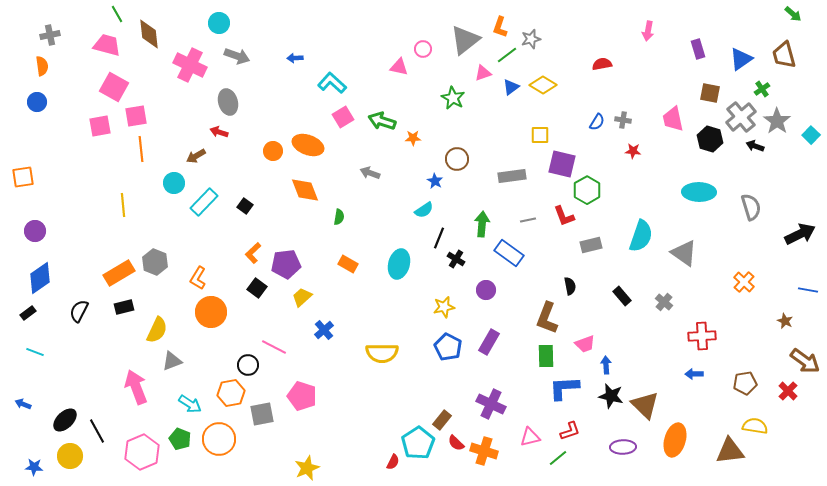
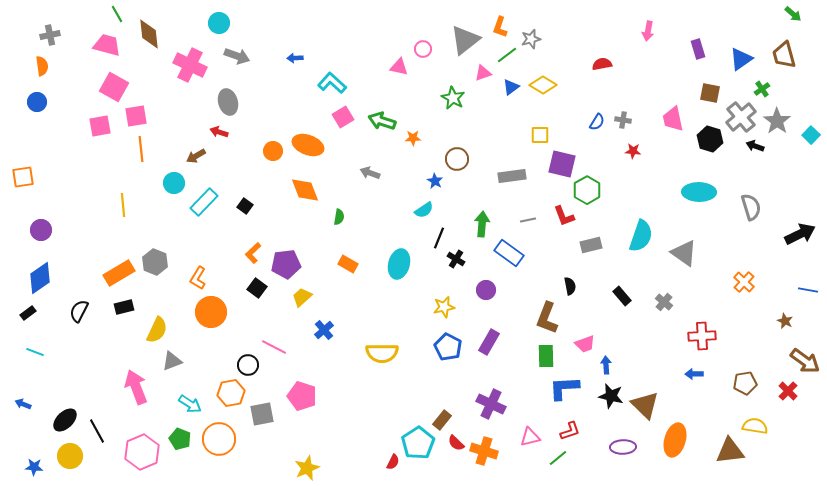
purple circle at (35, 231): moved 6 px right, 1 px up
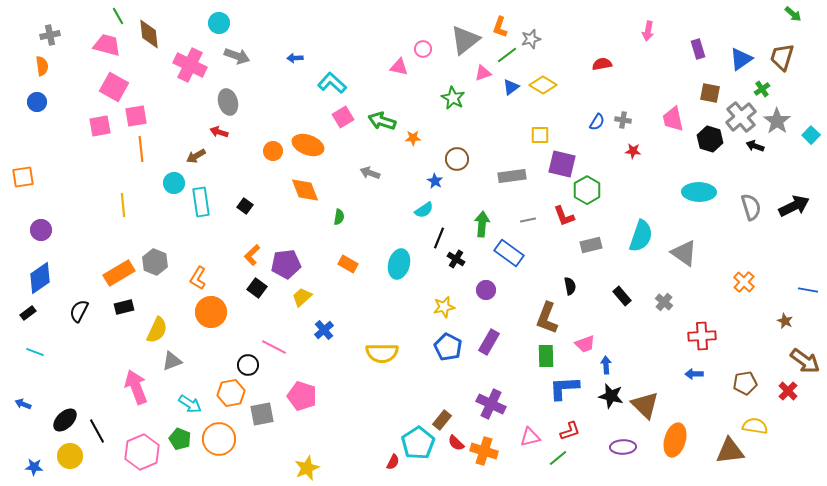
green line at (117, 14): moved 1 px right, 2 px down
brown trapezoid at (784, 55): moved 2 px left, 2 px down; rotated 32 degrees clockwise
cyan rectangle at (204, 202): moved 3 px left; rotated 52 degrees counterclockwise
black arrow at (800, 234): moved 6 px left, 28 px up
orange L-shape at (253, 253): moved 1 px left, 2 px down
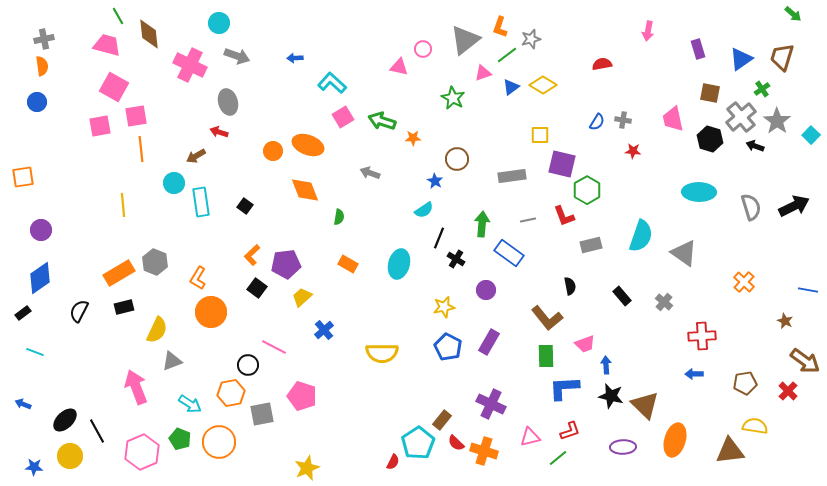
gray cross at (50, 35): moved 6 px left, 4 px down
black rectangle at (28, 313): moved 5 px left
brown L-shape at (547, 318): rotated 60 degrees counterclockwise
orange circle at (219, 439): moved 3 px down
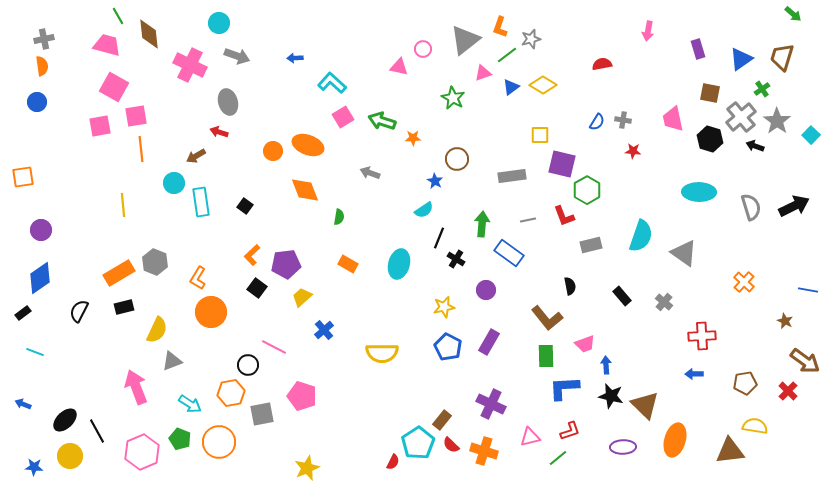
red semicircle at (456, 443): moved 5 px left, 2 px down
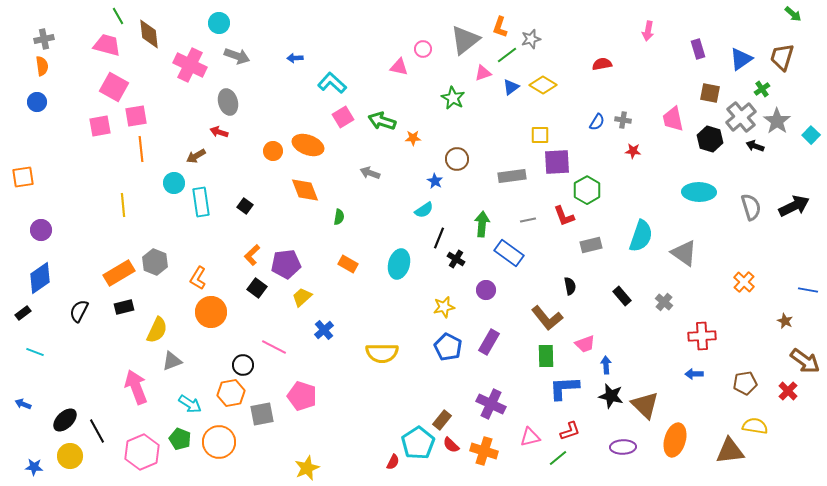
purple square at (562, 164): moved 5 px left, 2 px up; rotated 16 degrees counterclockwise
black circle at (248, 365): moved 5 px left
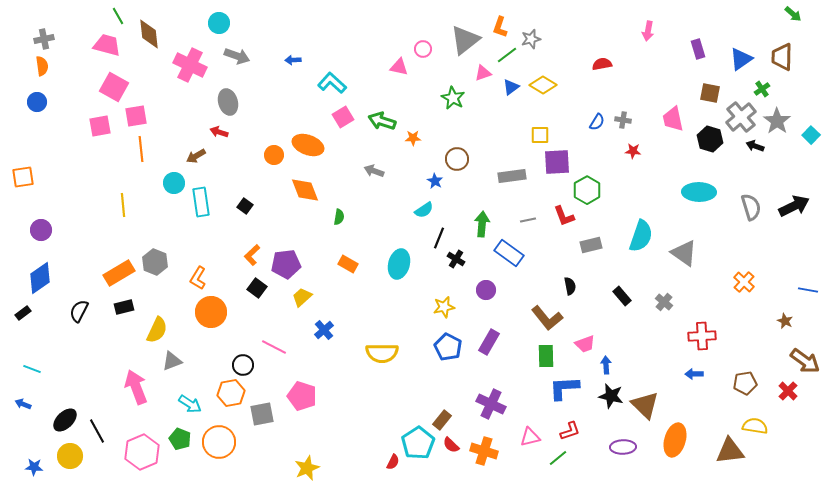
brown trapezoid at (782, 57): rotated 16 degrees counterclockwise
blue arrow at (295, 58): moved 2 px left, 2 px down
orange circle at (273, 151): moved 1 px right, 4 px down
gray arrow at (370, 173): moved 4 px right, 2 px up
cyan line at (35, 352): moved 3 px left, 17 px down
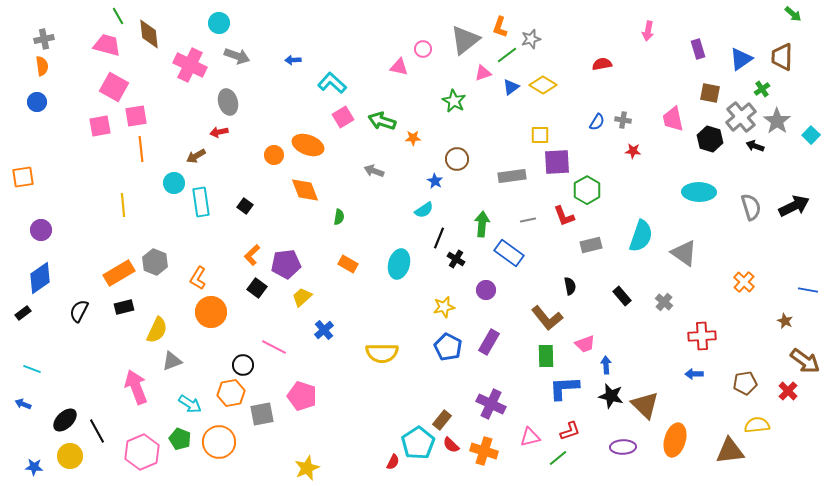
green star at (453, 98): moved 1 px right, 3 px down
red arrow at (219, 132): rotated 30 degrees counterclockwise
yellow semicircle at (755, 426): moved 2 px right, 1 px up; rotated 15 degrees counterclockwise
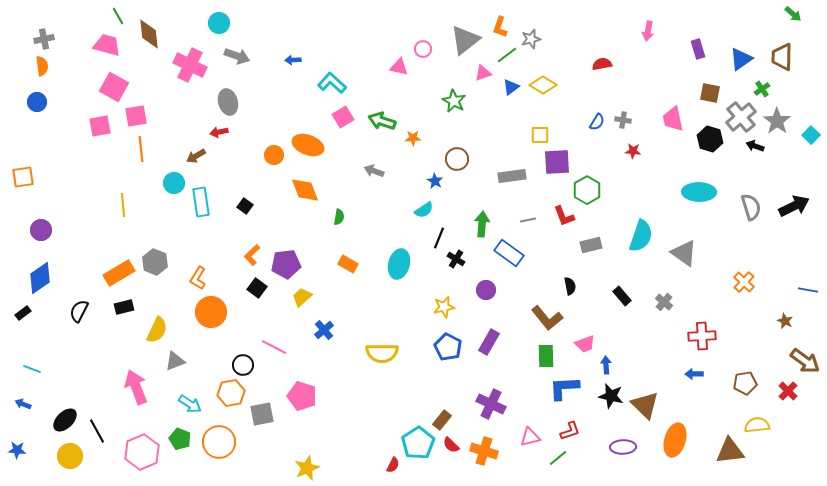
gray triangle at (172, 361): moved 3 px right
red semicircle at (393, 462): moved 3 px down
blue star at (34, 467): moved 17 px left, 17 px up
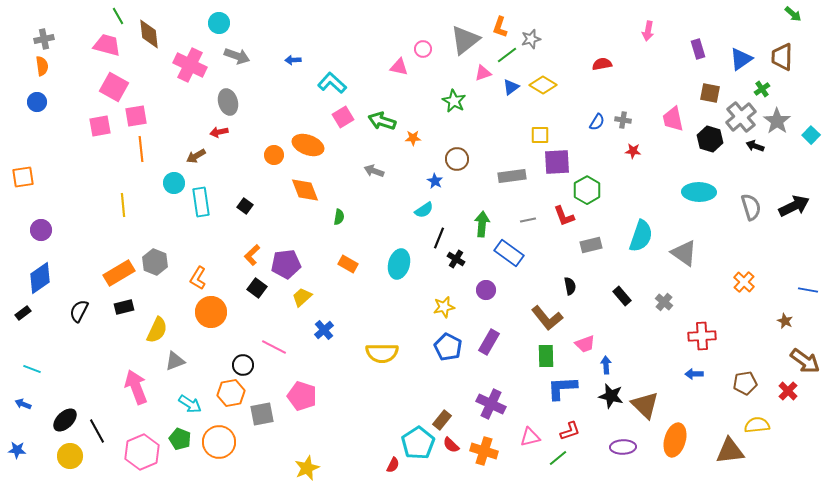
blue L-shape at (564, 388): moved 2 px left
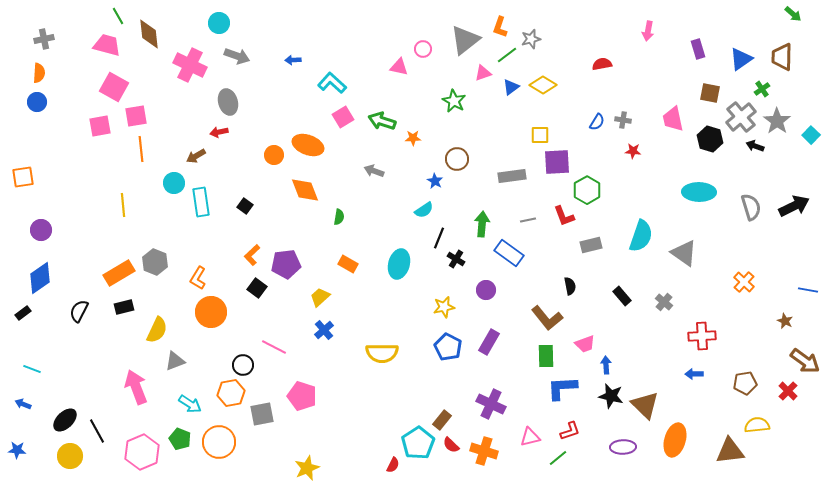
orange semicircle at (42, 66): moved 3 px left, 7 px down; rotated 12 degrees clockwise
yellow trapezoid at (302, 297): moved 18 px right
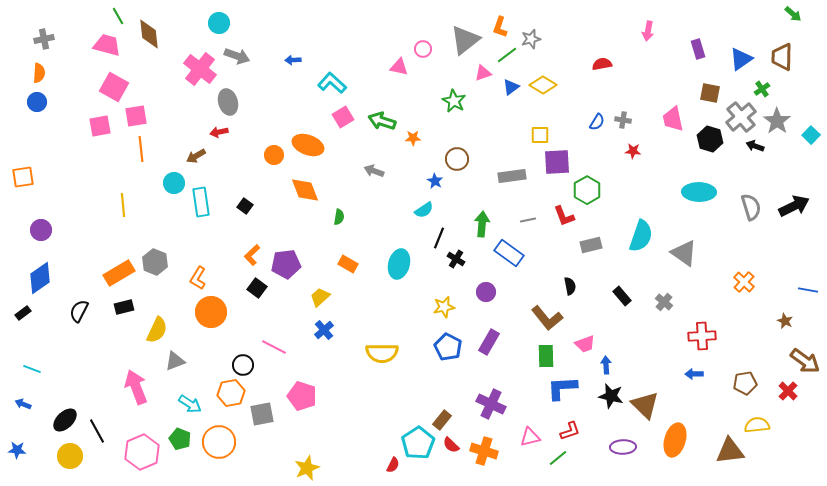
pink cross at (190, 65): moved 10 px right, 4 px down; rotated 12 degrees clockwise
purple circle at (486, 290): moved 2 px down
